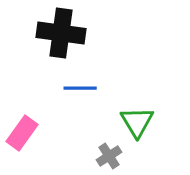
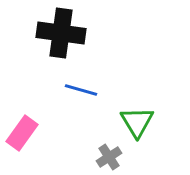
blue line: moved 1 px right, 2 px down; rotated 16 degrees clockwise
gray cross: moved 1 px down
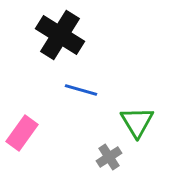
black cross: moved 1 px left, 2 px down; rotated 24 degrees clockwise
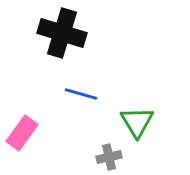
black cross: moved 2 px right, 2 px up; rotated 15 degrees counterclockwise
blue line: moved 4 px down
gray cross: rotated 20 degrees clockwise
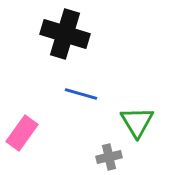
black cross: moved 3 px right, 1 px down
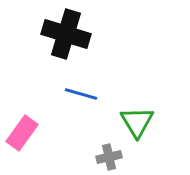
black cross: moved 1 px right
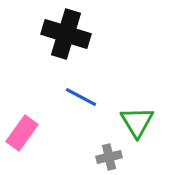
blue line: moved 3 px down; rotated 12 degrees clockwise
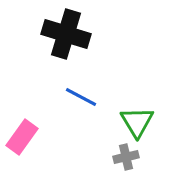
pink rectangle: moved 4 px down
gray cross: moved 17 px right
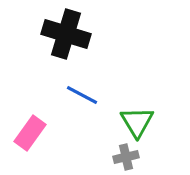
blue line: moved 1 px right, 2 px up
pink rectangle: moved 8 px right, 4 px up
